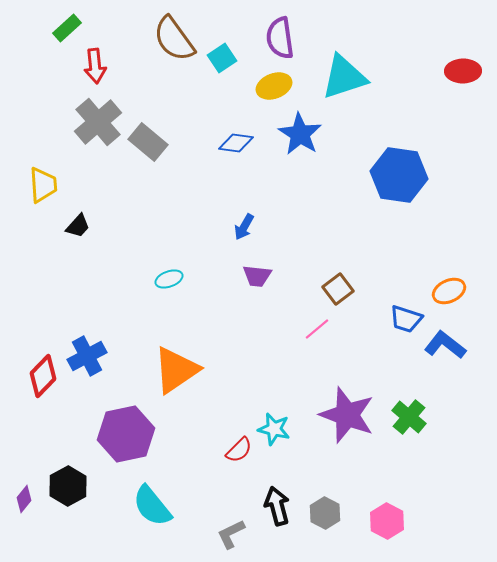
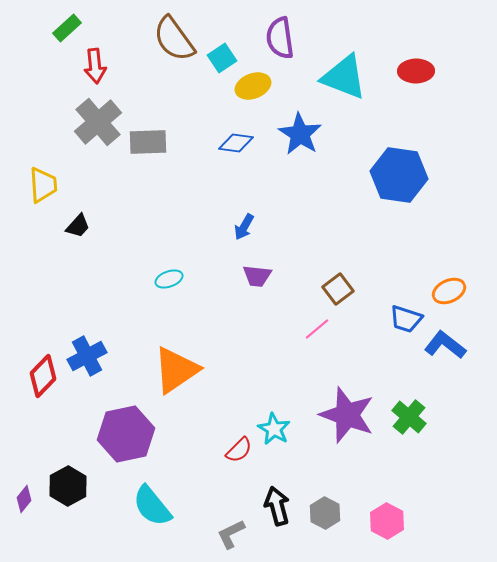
red ellipse: moved 47 px left
cyan triangle: rotated 39 degrees clockwise
yellow ellipse: moved 21 px left
gray rectangle: rotated 42 degrees counterclockwise
cyan star: rotated 16 degrees clockwise
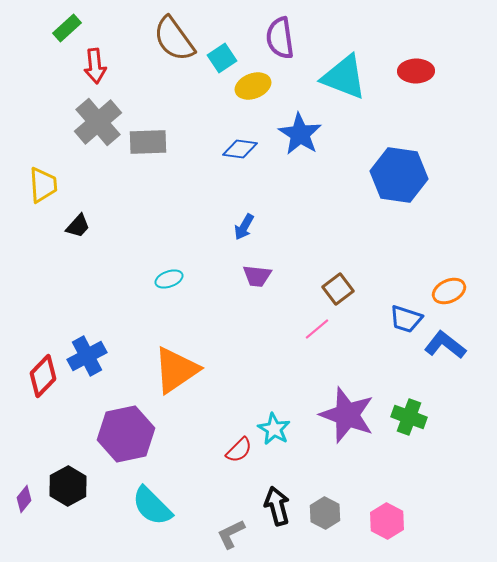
blue diamond: moved 4 px right, 6 px down
green cross: rotated 20 degrees counterclockwise
cyan semicircle: rotated 6 degrees counterclockwise
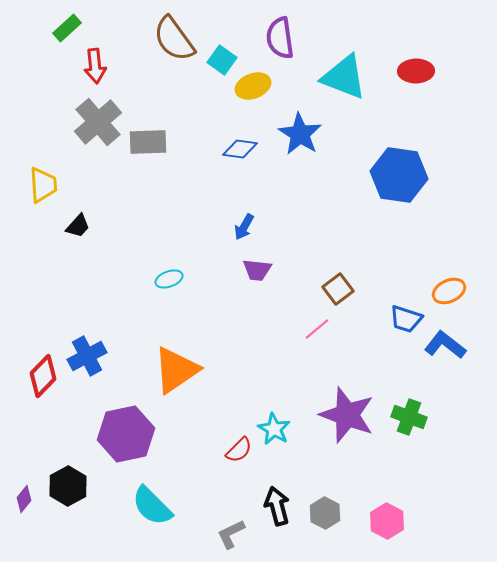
cyan square: moved 2 px down; rotated 20 degrees counterclockwise
purple trapezoid: moved 6 px up
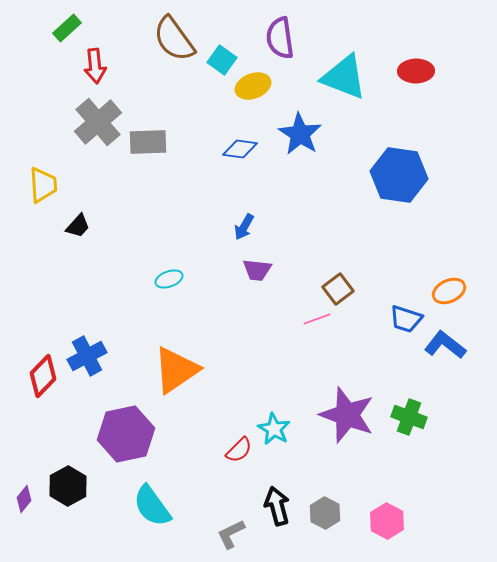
pink line: moved 10 px up; rotated 20 degrees clockwise
cyan semicircle: rotated 9 degrees clockwise
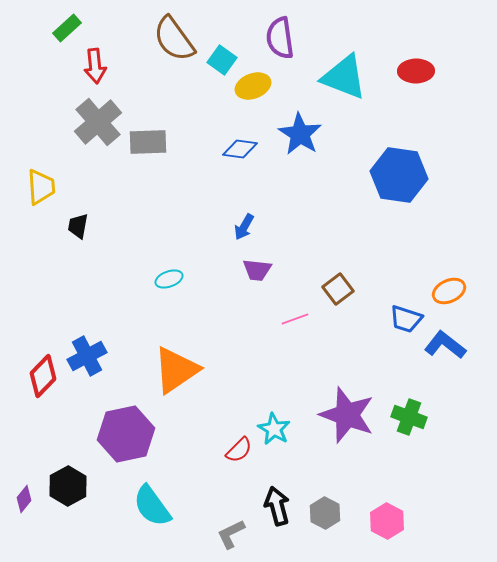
yellow trapezoid: moved 2 px left, 2 px down
black trapezoid: rotated 148 degrees clockwise
pink line: moved 22 px left
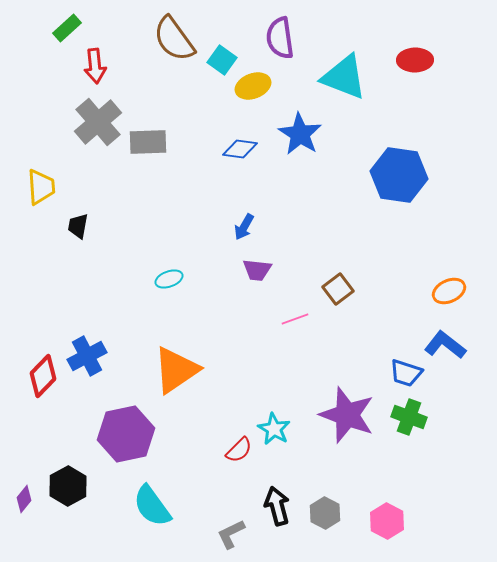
red ellipse: moved 1 px left, 11 px up
blue trapezoid: moved 54 px down
